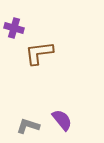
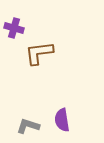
purple semicircle: rotated 150 degrees counterclockwise
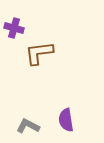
purple semicircle: moved 4 px right
gray L-shape: rotated 10 degrees clockwise
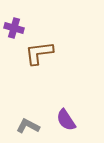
purple semicircle: rotated 25 degrees counterclockwise
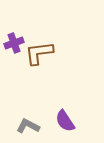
purple cross: moved 15 px down; rotated 36 degrees counterclockwise
purple semicircle: moved 1 px left, 1 px down
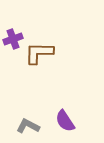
purple cross: moved 1 px left, 4 px up
brown L-shape: rotated 8 degrees clockwise
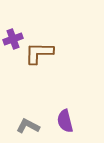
purple semicircle: rotated 20 degrees clockwise
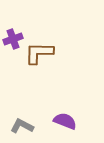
purple semicircle: rotated 125 degrees clockwise
gray L-shape: moved 6 px left
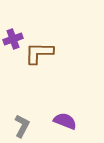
gray L-shape: rotated 90 degrees clockwise
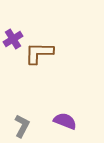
purple cross: rotated 12 degrees counterclockwise
